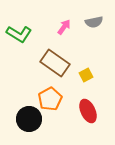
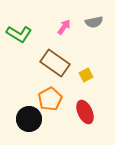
red ellipse: moved 3 px left, 1 px down
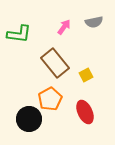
green L-shape: rotated 25 degrees counterclockwise
brown rectangle: rotated 16 degrees clockwise
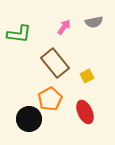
yellow square: moved 1 px right, 1 px down
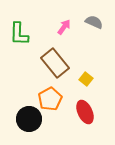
gray semicircle: rotated 144 degrees counterclockwise
green L-shape: rotated 85 degrees clockwise
yellow square: moved 1 px left, 3 px down; rotated 24 degrees counterclockwise
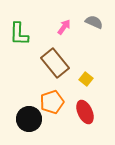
orange pentagon: moved 2 px right, 3 px down; rotated 10 degrees clockwise
